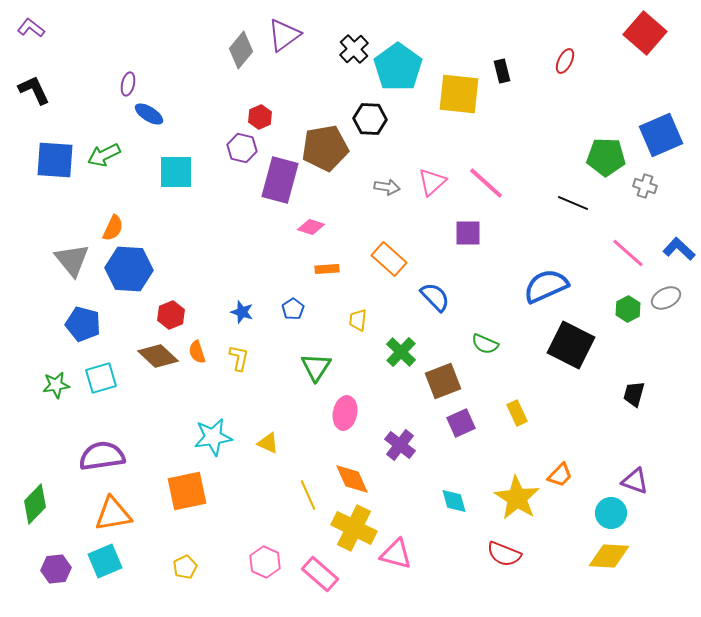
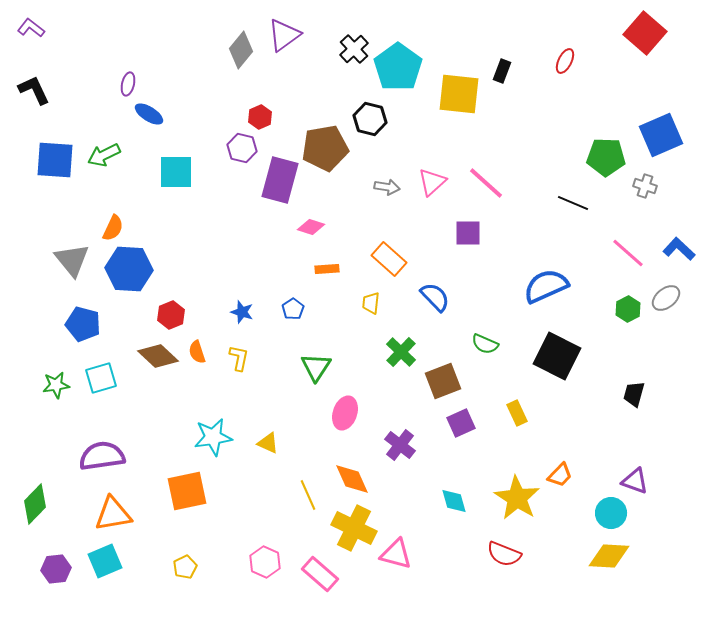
black rectangle at (502, 71): rotated 35 degrees clockwise
black hexagon at (370, 119): rotated 12 degrees clockwise
gray ellipse at (666, 298): rotated 12 degrees counterclockwise
yellow trapezoid at (358, 320): moved 13 px right, 17 px up
black square at (571, 345): moved 14 px left, 11 px down
pink ellipse at (345, 413): rotated 8 degrees clockwise
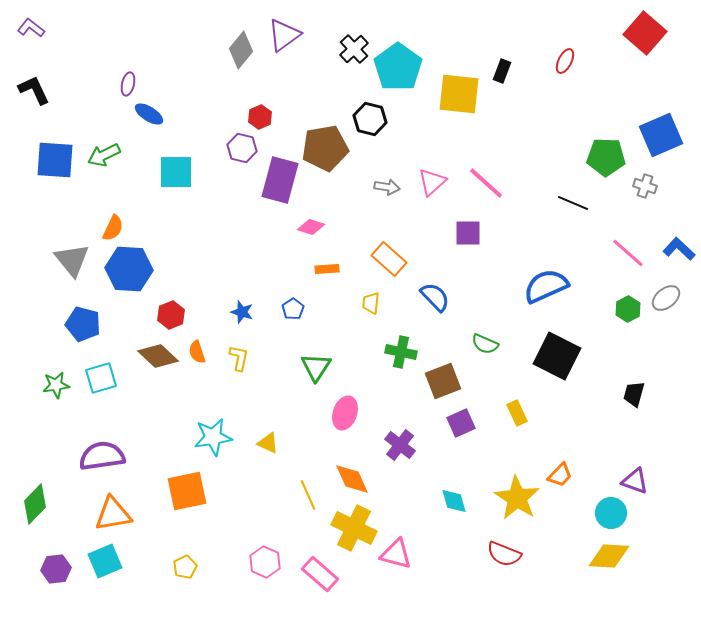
green cross at (401, 352): rotated 32 degrees counterclockwise
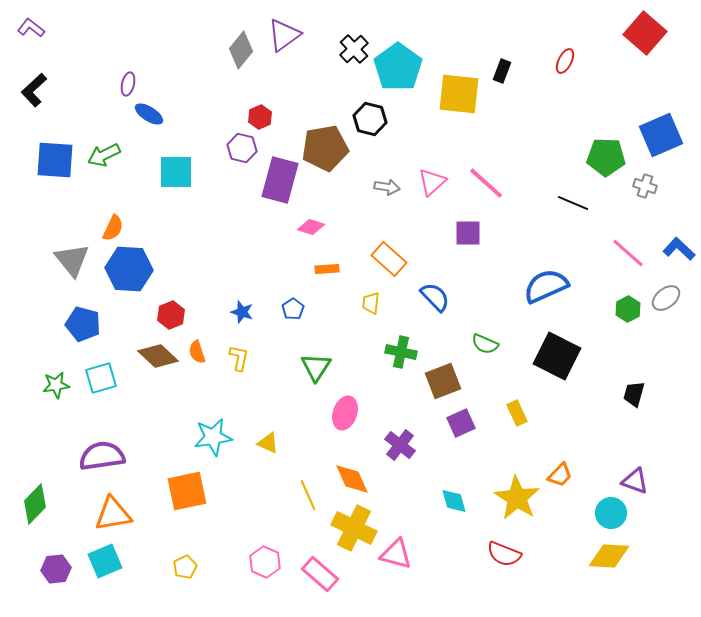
black L-shape at (34, 90): rotated 108 degrees counterclockwise
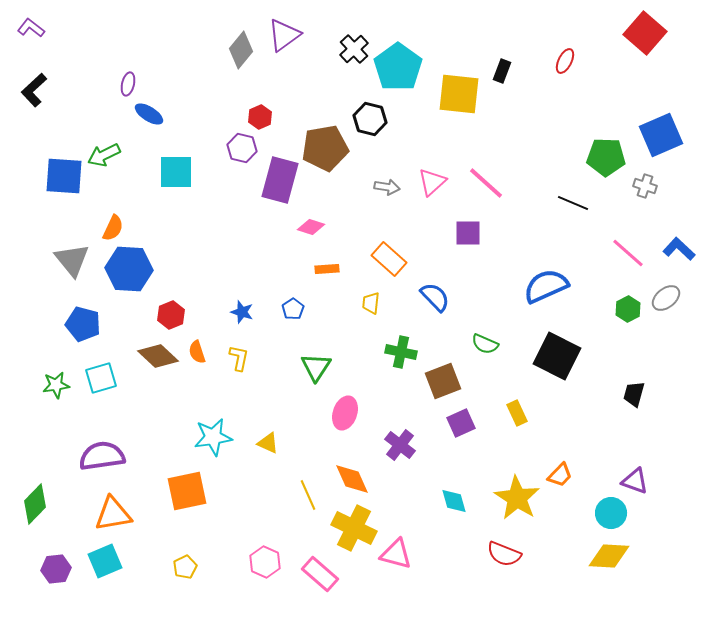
blue square at (55, 160): moved 9 px right, 16 px down
